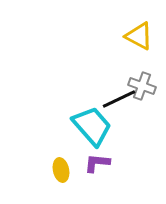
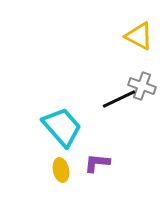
cyan trapezoid: moved 30 px left, 1 px down
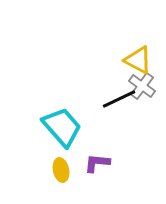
yellow triangle: moved 1 px left, 24 px down
gray cross: rotated 16 degrees clockwise
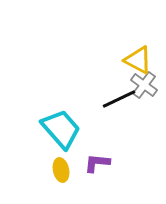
gray cross: moved 2 px right, 1 px up
cyan trapezoid: moved 1 px left, 2 px down
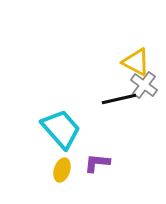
yellow triangle: moved 2 px left, 2 px down
black line: rotated 12 degrees clockwise
yellow ellipse: moved 1 px right; rotated 30 degrees clockwise
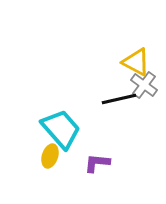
yellow ellipse: moved 12 px left, 14 px up
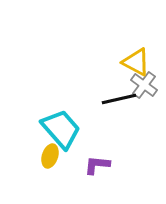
purple L-shape: moved 2 px down
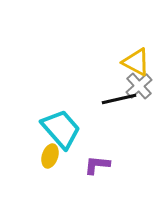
gray cross: moved 5 px left, 1 px down; rotated 12 degrees clockwise
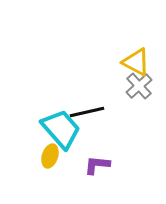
black line: moved 32 px left, 13 px down
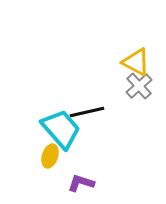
purple L-shape: moved 16 px left, 18 px down; rotated 12 degrees clockwise
